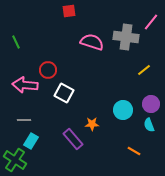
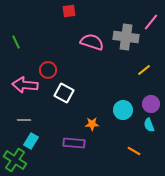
purple rectangle: moved 1 px right, 4 px down; rotated 45 degrees counterclockwise
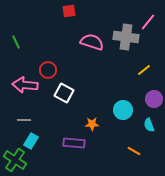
pink line: moved 3 px left
purple circle: moved 3 px right, 5 px up
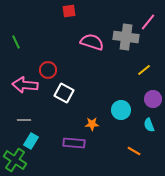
purple circle: moved 1 px left
cyan circle: moved 2 px left
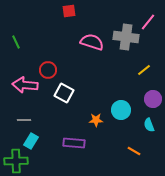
orange star: moved 4 px right, 4 px up
green cross: moved 1 px right, 1 px down; rotated 35 degrees counterclockwise
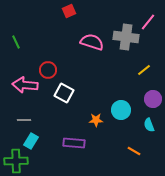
red square: rotated 16 degrees counterclockwise
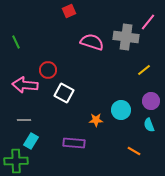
purple circle: moved 2 px left, 2 px down
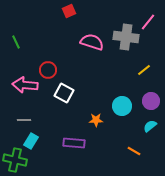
cyan circle: moved 1 px right, 4 px up
cyan semicircle: moved 1 px right, 1 px down; rotated 72 degrees clockwise
green cross: moved 1 px left, 1 px up; rotated 15 degrees clockwise
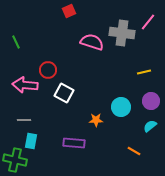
gray cross: moved 4 px left, 4 px up
yellow line: moved 2 px down; rotated 24 degrees clockwise
cyan circle: moved 1 px left, 1 px down
cyan rectangle: rotated 21 degrees counterclockwise
